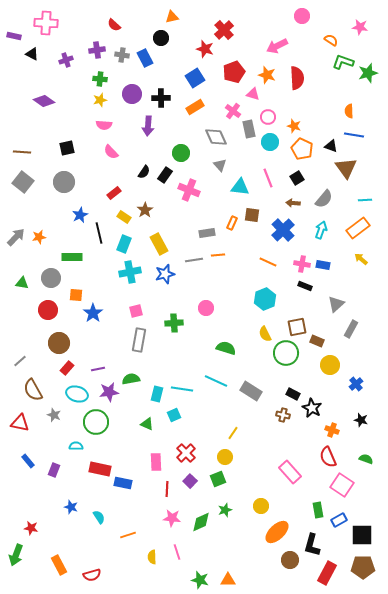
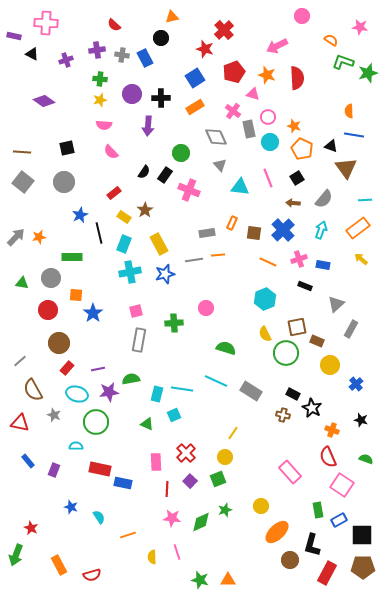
brown square at (252, 215): moved 2 px right, 18 px down
pink cross at (302, 264): moved 3 px left, 5 px up; rotated 28 degrees counterclockwise
red star at (31, 528): rotated 16 degrees clockwise
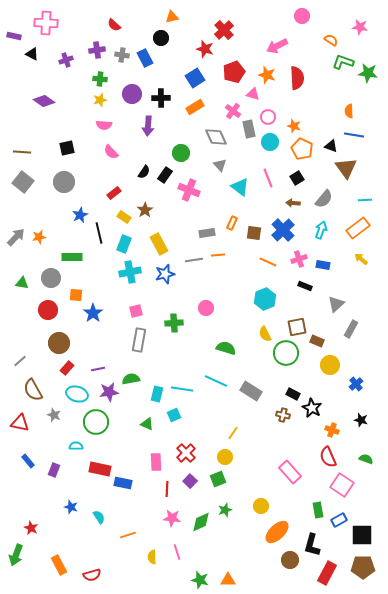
green star at (368, 73): rotated 24 degrees clockwise
cyan triangle at (240, 187): rotated 30 degrees clockwise
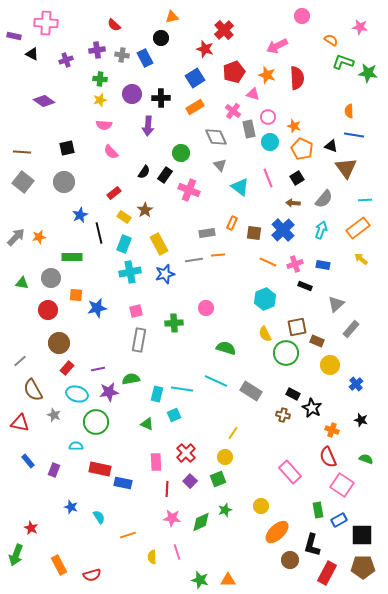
pink cross at (299, 259): moved 4 px left, 5 px down
blue star at (93, 313): moved 4 px right, 5 px up; rotated 24 degrees clockwise
gray rectangle at (351, 329): rotated 12 degrees clockwise
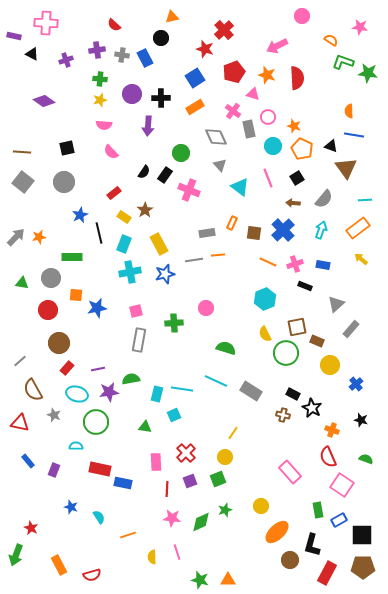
cyan circle at (270, 142): moved 3 px right, 4 px down
green triangle at (147, 424): moved 2 px left, 3 px down; rotated 16 degrees counterclockwise
purple square at (190, 481): rotated 24 degrees clockwise
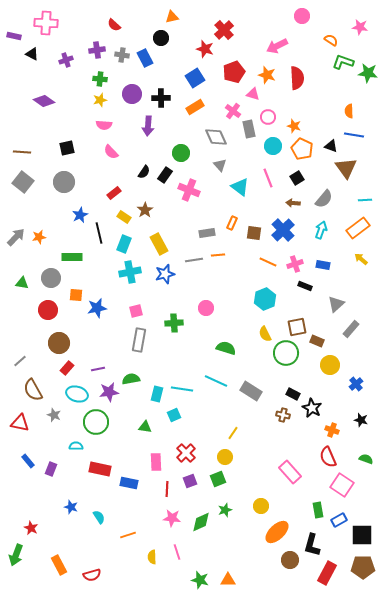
purple rectangle at (54, 470): moved 3 px left, 1 px up
blue rectangle at (123, 483): moved 6 px right
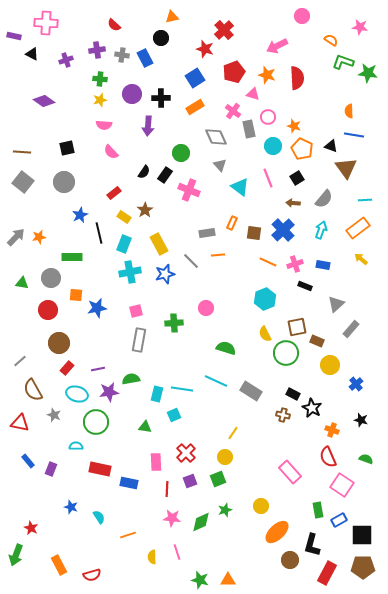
gray line at (194, 260): moved 3 px left, 1 px down; rotated 54 degrees clockwise
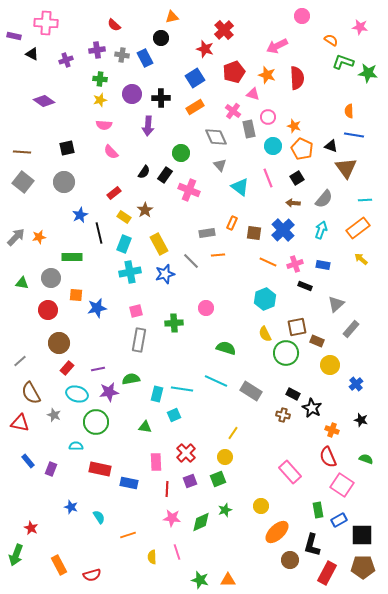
brown semicircle at (33, 390): moved 2 px left, 3 px down
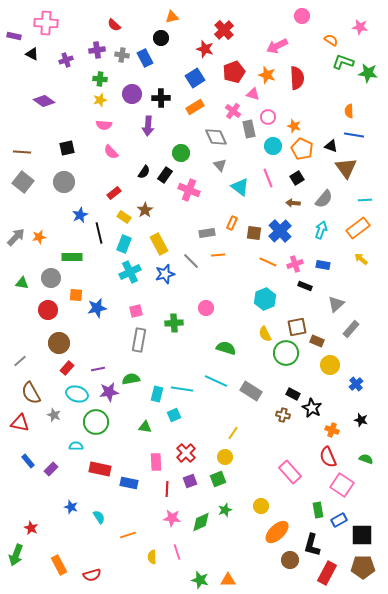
blue cross at (283, 230): moved 3 px left, 1 px down
cyan cross at (130, 272): rotated 15 degrees counterclockwise
purple rectangle at (51, 469): rotated 24 degrees clockwise
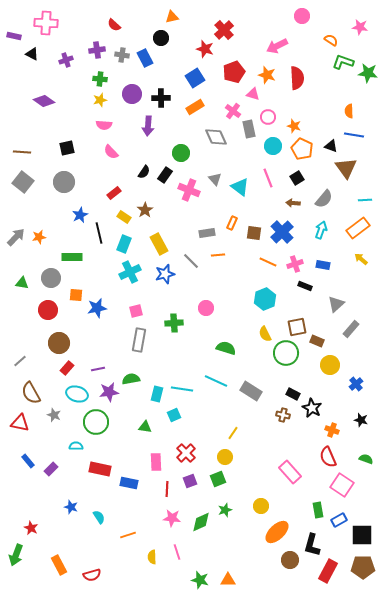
gray triangle at (220, 165): moved 5 px left, 14 px down
blue cross at (280, 231): moved 2 px right, 1 px down
red rectangle at (327, 573): moved 1 px right, 2 px up
